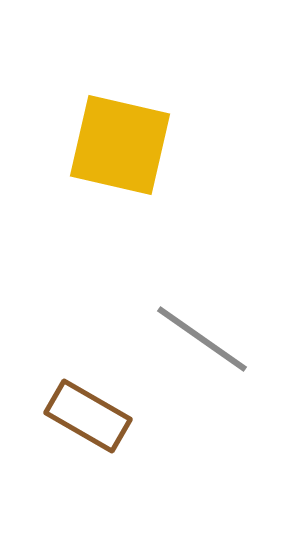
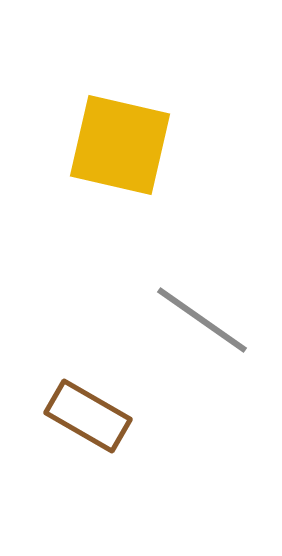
gray line: moved 19 px up
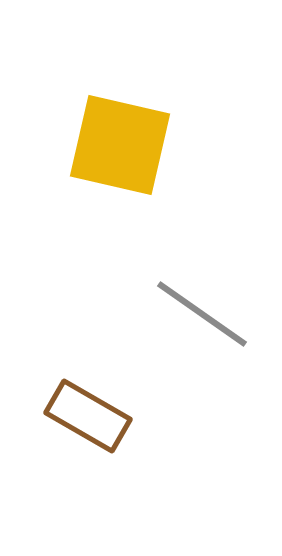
gray line: moved 6 px up
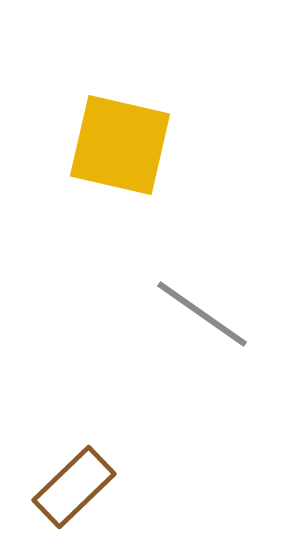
brown rectangle: moved 14 px left, 71 px down; rotated 74 degrees counterclockwise
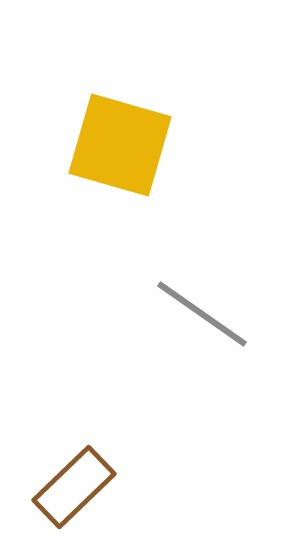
yellow square: rotated 3 degrees clockwise
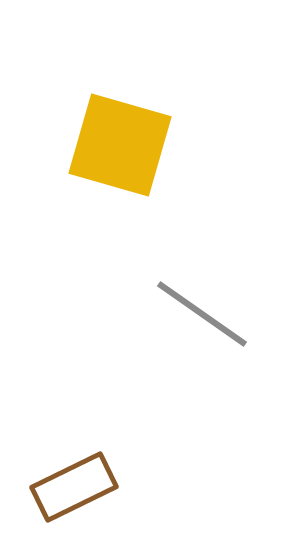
brown rectangle: rotated 18 degrees clockwise
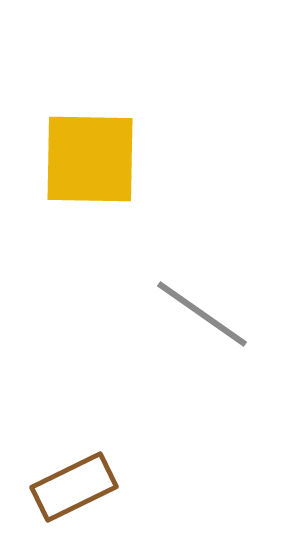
yellow square: moved 30 px left, 14 px down; rotated 15 degrees counterclockwise
